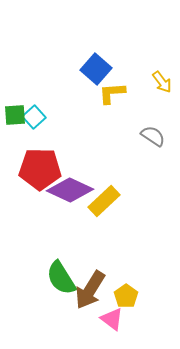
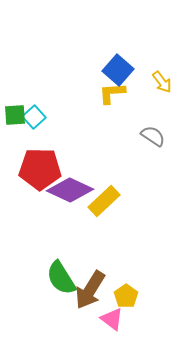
blue square: moved 22 px right, 1 px down
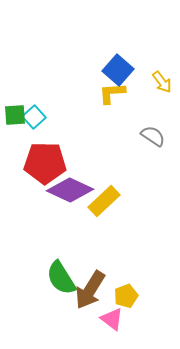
red pentagon: moved 5 px right, 6 px up
yellow pentagon: rotated 15 degrees clockwise
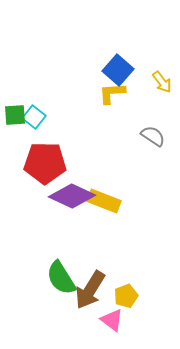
cyan square: rotated 10 degrees counterclockwise
purple diamond: moved 2 px right, 6 px down
yellow rectangle: rotated 64 degrees clockwise
pink triangle: moved 1 px down
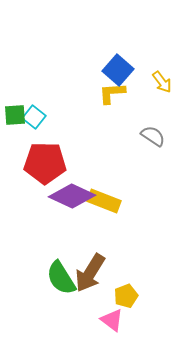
brown arrow: moved 17 px up
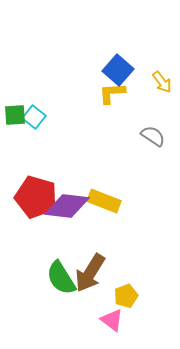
red pentagon: moved 9 px left, 34 px down; rotated 15 degrees clockwise
purple diamond: moved 5 px left, 10 px down; rotated 18 degrees counterclockwise
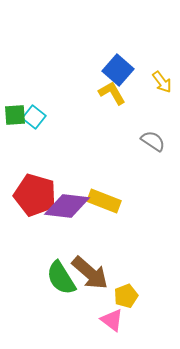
yellow L-shape: rotated 64 degrees clockwise
gray semicircle: moved 5 px down
red pentagon: moved 1 px left, 2 px up
brown arrow: rotated 81 degrees counterclockwise
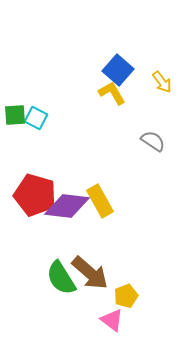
cyan square: moved 2 px right, 1 px down; rotated 10 degrees counterclockwise
yellow rectangle: moved 4 px left; rotated 40 degrees clockwise
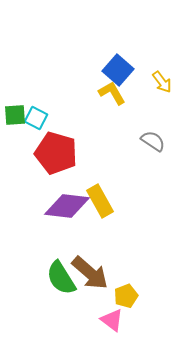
red pentagon: moved 21 px right, 42 px up
